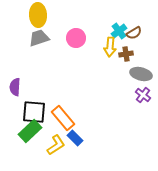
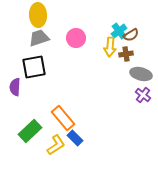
brown semicircle: moved 3 px left, 2 px down
black square: moved 45 px up; rotated 15 degrees counterclockwise
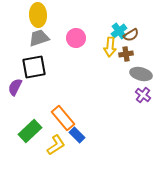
purple semicircle: rotated 24 degrees clockwise
blue rectangle: moved 2 px right, 3 px up
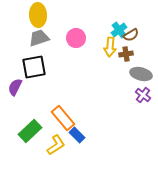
cyan cross: moved 1 px up
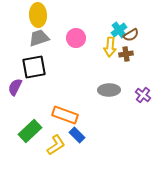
gray ellipse: moved 32 px left, 16 px down; rotated 15 degrees counterclockwise
orange rectangle: moved 2 px right, 3 px up; rotated 30 degrees counterclockwise
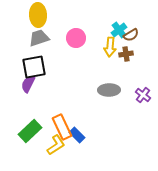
purple semicircle: moved 13 px right, 3 px up
orange rectangle: moved 3 px left, 12 px down; rotated 45 degrees clockwise
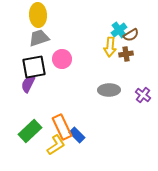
pink circle: moved 14 px left, 21 px down
